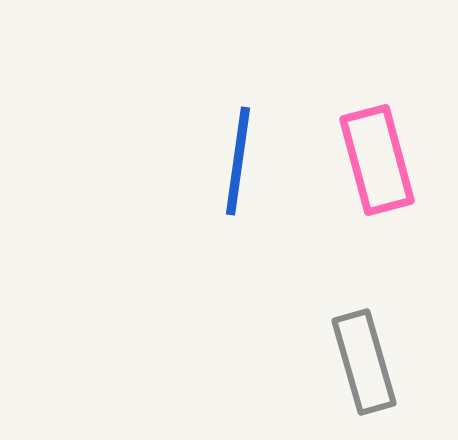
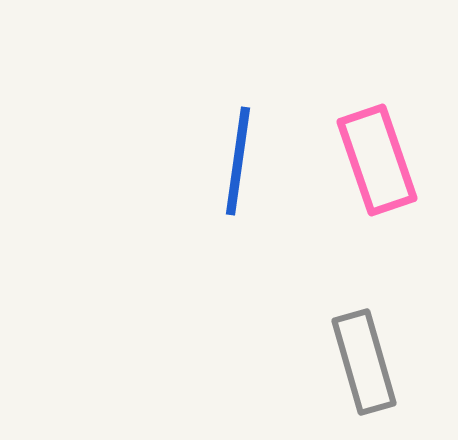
pink rectangle: rotated 4 degrees counterclockwise
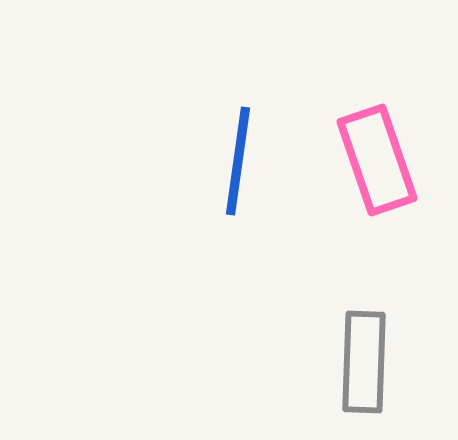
gray rectangle: rotated 18 degrees clockwise
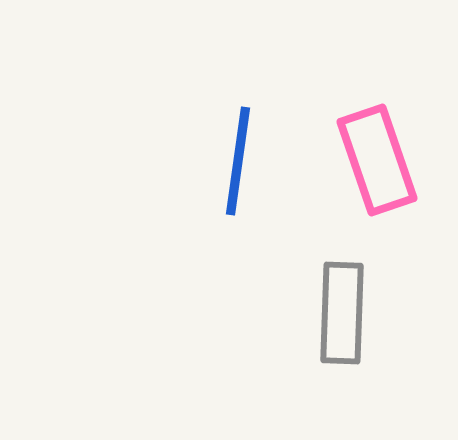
gray rectangle: moved 22 px left, 49 px up
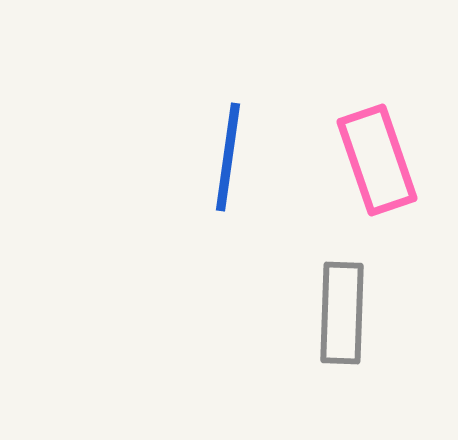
blue line: moved 10 px left, 4 px up
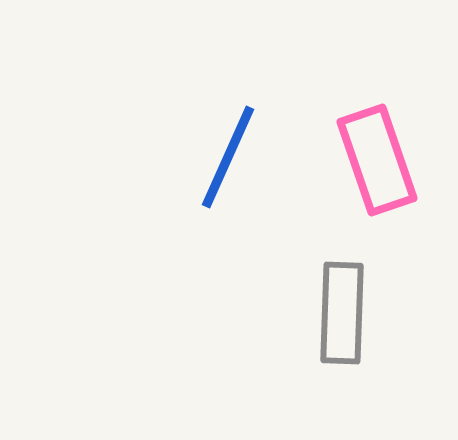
blue line: rotated 16 degrees clockwise
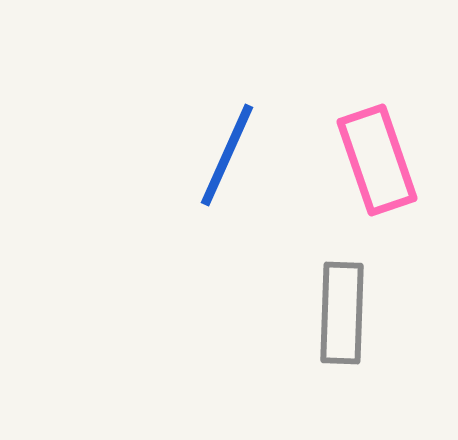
blue line: moved 1 px left, 2 px up
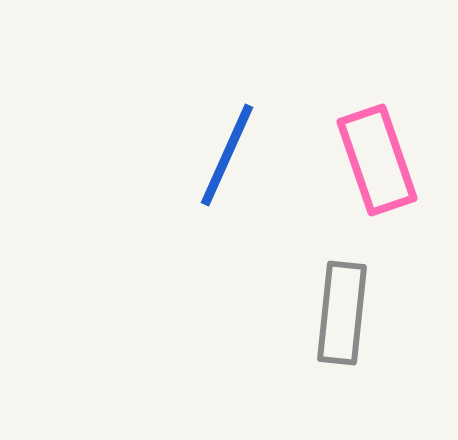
gray rectangle: rotated 4 degrees clockwise
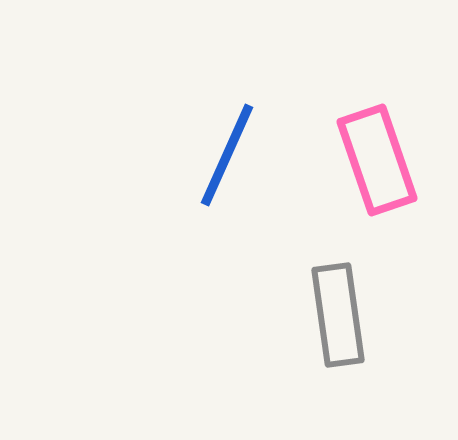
gray rectangle: moved 4 px left, 2 px down; rotated 14 degrees counterclockwise
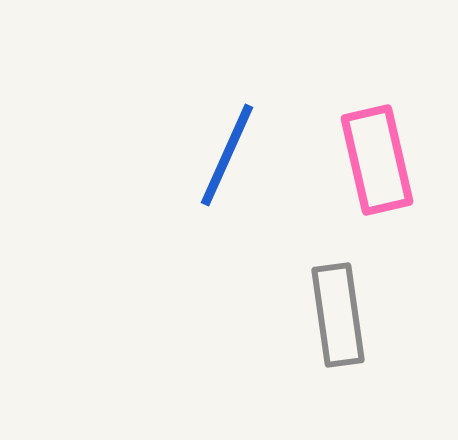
pink rectangle: rotated 6 degrees clockwise
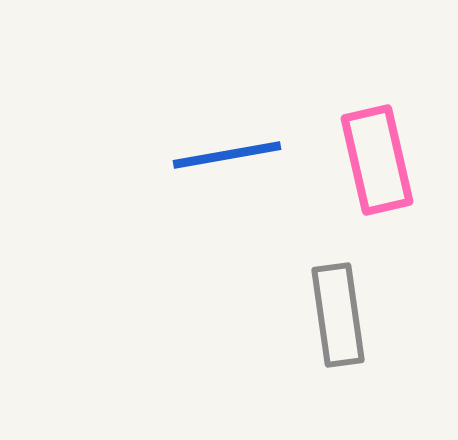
blue line: rotated 56 degrees clockwise
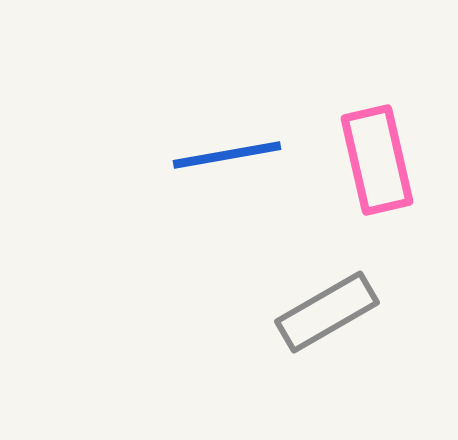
gray rectangle: moved 11 px left, 3 px up; rotated 68 degrees clockwise
